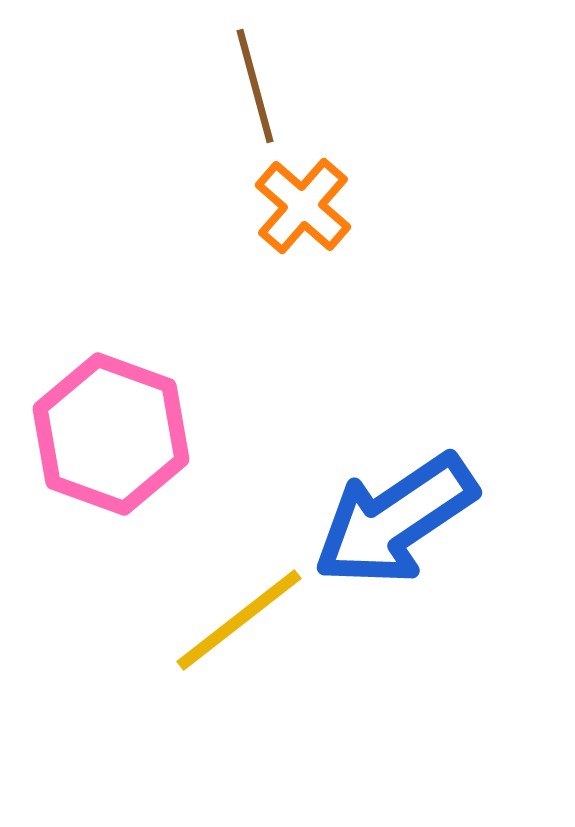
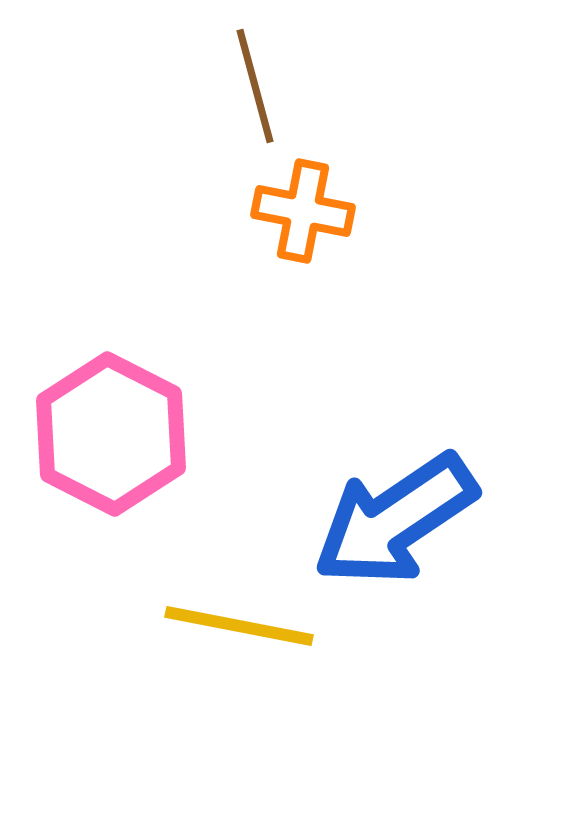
orange cross: moved 5 px down; rotated 30 degrees counterclockwise
pink hexagon: rotated 7 degrees clockwise
yellow line: moved 6 px down; rotated 49 degrees clockwise
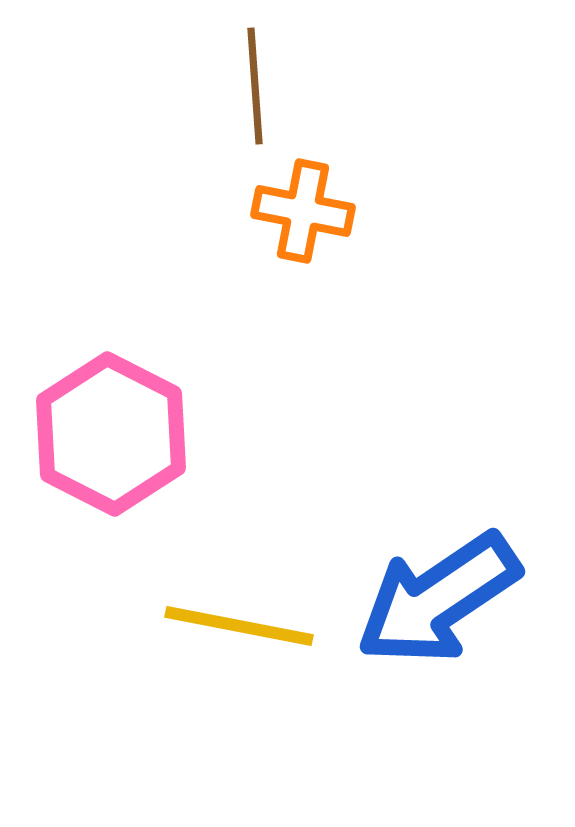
brown line: rotated 11 degrees clockwise
blue arrow: moved 43 px right, 79 px down
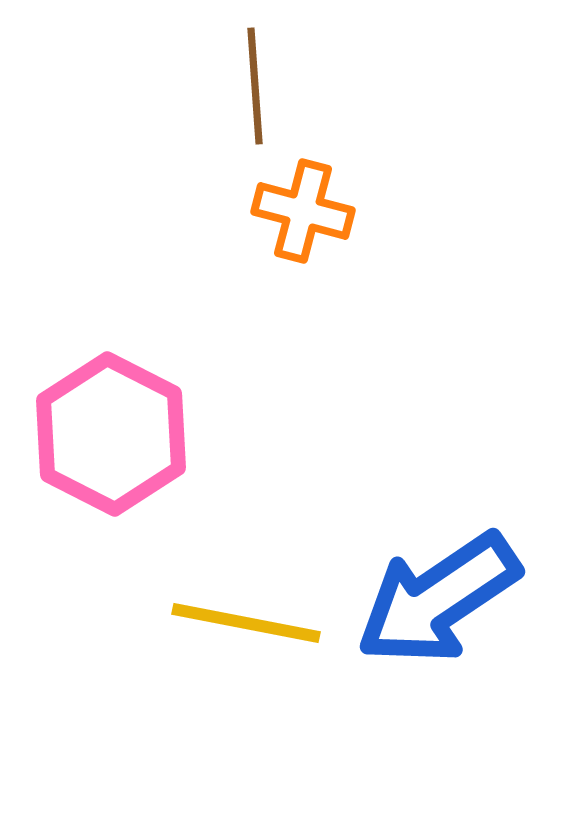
orange cross: rotated 4 degrees clockwise
yellow line: moved 7 px right, 3 px up
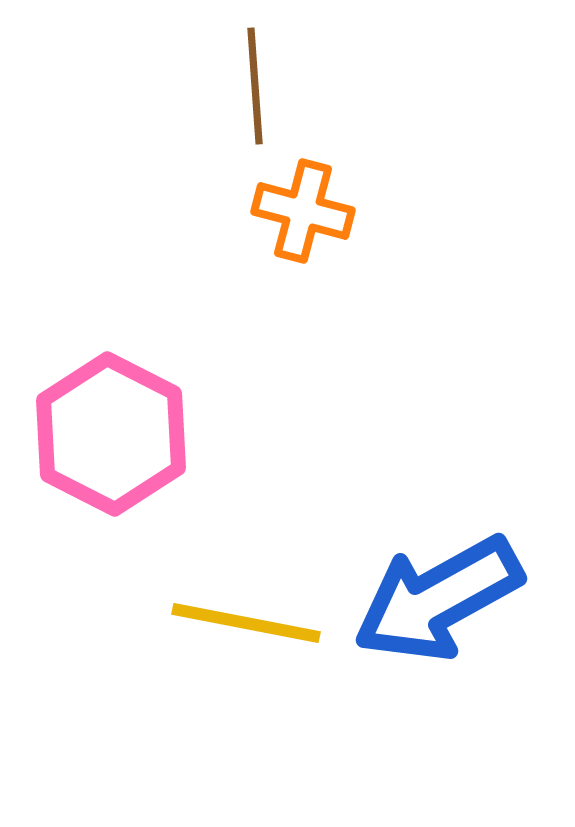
blue arrow: rotated 5 degrees clockwise
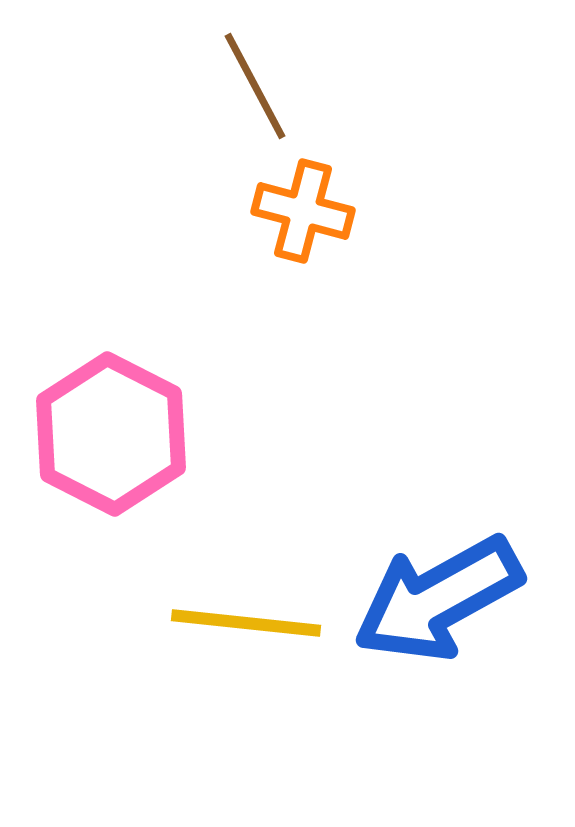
brown line: rotated 24 degrees counterclockwise
yellow line: rotated 5 degrees counterclockwise
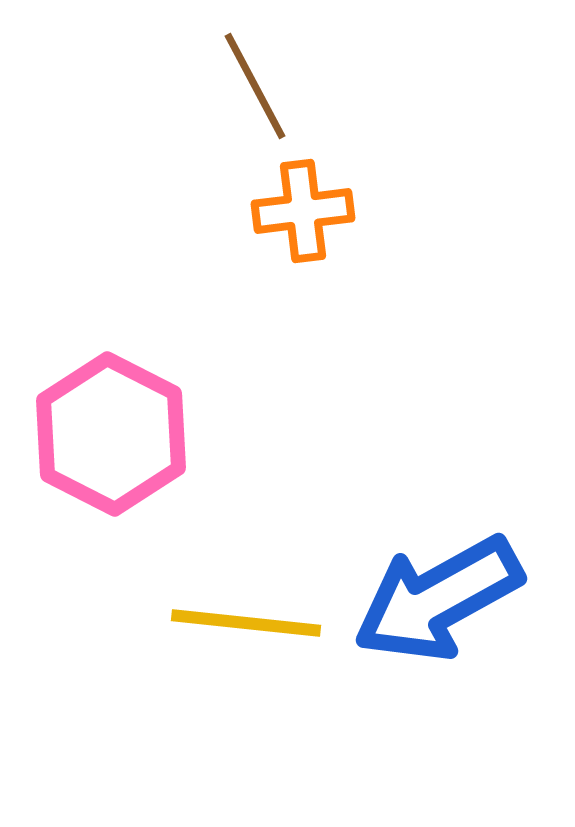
orange cross: rotated 22 degrees counterclockwise
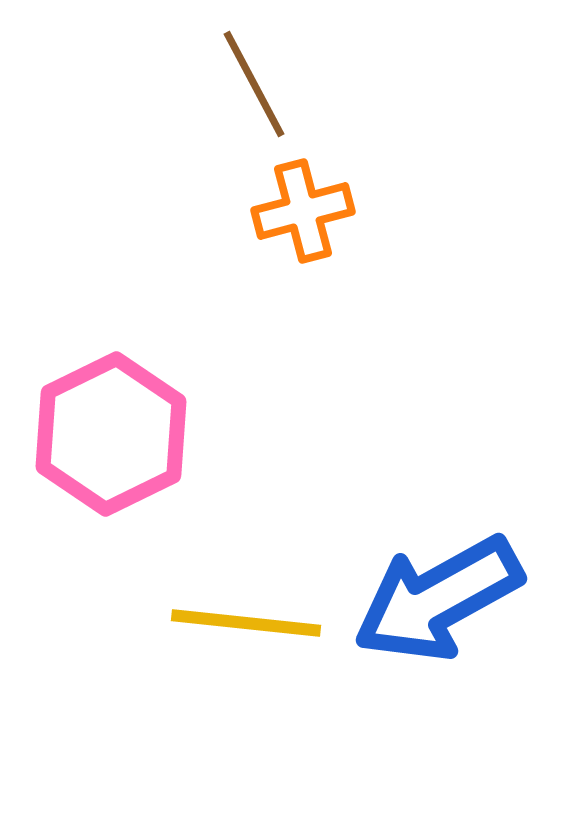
brown line: moved 1 px left, 2 px up
orange cross: rotated 8 degrees counterclockwise
pink hexagon: rotated 7 degrees clockwise
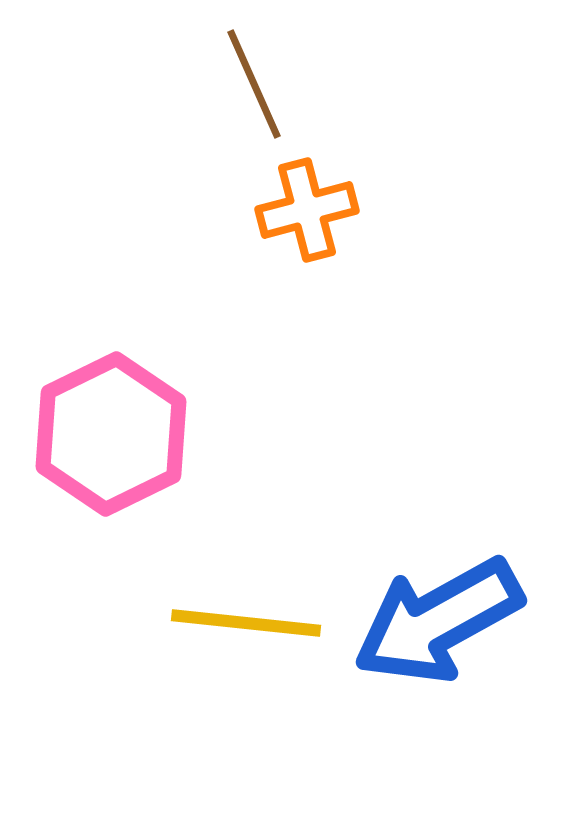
brown line: rotated 4 degrees clockwise
orange cross: moved 4 px right, 1 px up
blue arrow: moved 22 px down
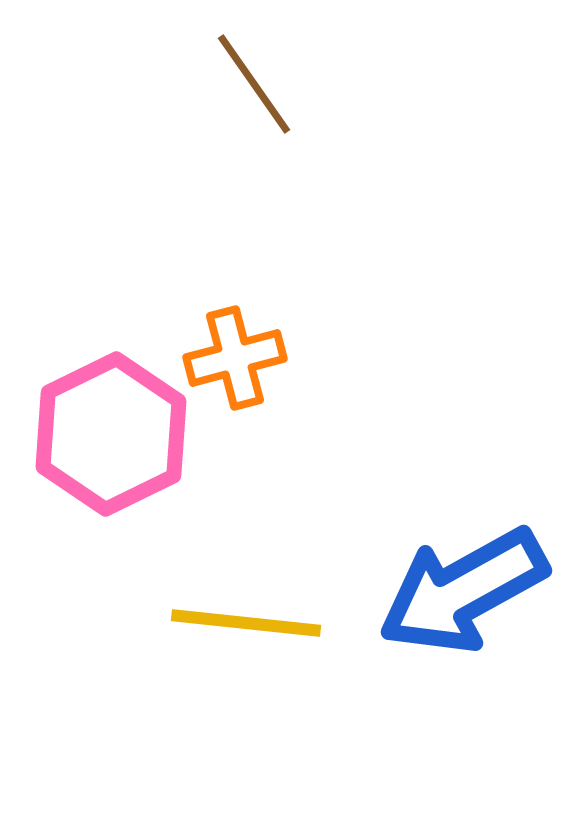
brown line: rotated 11 degrees counterclockwise
orange cross: moved 72 px left, 148 px down
blue arrow: moved 25 px right, 30 px up
